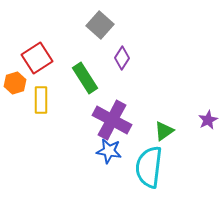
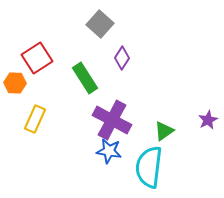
gray square: moved 1 px up
orange hexagon: rotated 20 degrees clockwise
yellow rectangle: moved 6 px left, 19 px down; rotated 24 degrees clockwise
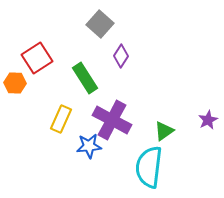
purple diamond: moved 1 px left, 2 px up
yellow rectangle: moved 26 px right
blue star: moved 20 px left, 5 px up; rotated 15 degrees counterclockwise
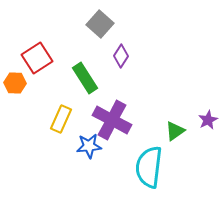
green triangle: moved 11 px right
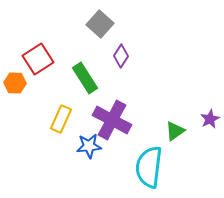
red square: moved 1 px right, 1 px down
purple star: moved 2 px right, 1 px up
